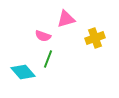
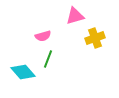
pink triangle: moved 9 px right, 3 px up
pink semicircle: rotated 35 degrees counterclockwise
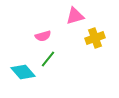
green line: rotated 18 degrees clockwise
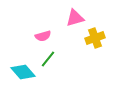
pink triangle: moved 2 px down
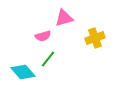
pink triangle: moved 11 px left
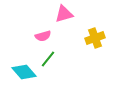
pink triangle: moved 4 px up
cyan diamond: moved 1 px right
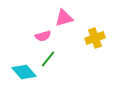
pink triangle: moved 4 px down
